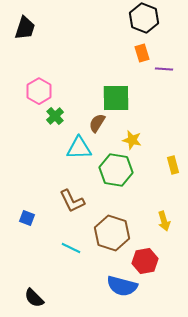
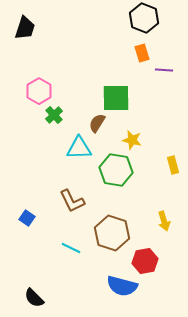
purple line: moved 1 px down
green cross: moved 1 px left, 1 px up
blue square: rotated 14 degrees clockwise
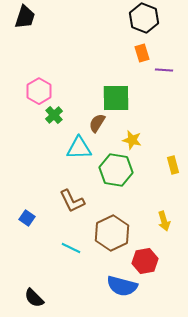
black trapezoid: moved 11 px up
brown hexagon: rotated 16 degrees clockwise
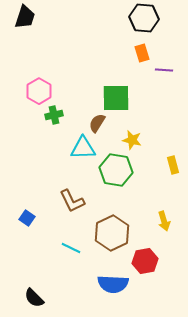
black hexagon: rotated 16 degrees counterclockwise
green cross: rotated 30 degrees clockwise
cyan triangle: moved 4 px right
blue semicircle: moved 9 px left, 2 px up; rotated 12 degrees counterclockwise
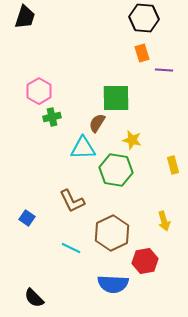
green cross: moved 2 px left, 2 px down
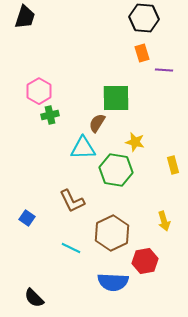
green cross: moved 2 px left, 2 px up
yellow star: moved 3 px right, 2 px down
blue semicircle: moved 2 px up
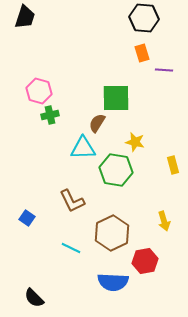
pink hexagon: rotated 15 degrees counterclockwise
